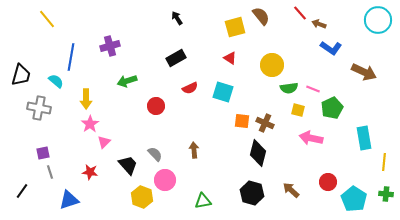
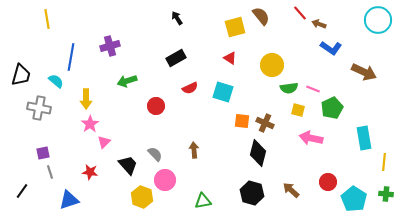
yellow line at (47, 19): rotated 30 degrees clockwise
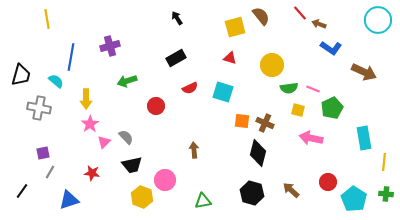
red triangle at (230, 58): rotated 16 degrees counterclockwise
gray semicircle at (155, 154): moved 29 px left, 17 px up
black trapezoid at (128, 165): moved 4 px right; rotated 120 degrees clockwise
gray line at (50, 172): rotated 48 degrees clockwise
red star at (90, 172): moved 2 px right, 1 px down
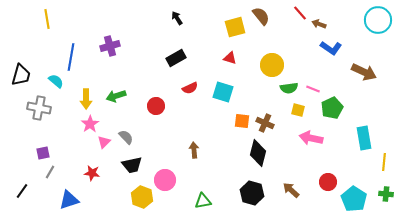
green arrow at (127, 81): moved 11 px left, 15 px down
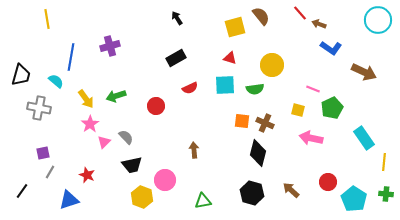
green semicircle at (289, 88): moved 34 px left, 1 px down
cyan square at (223, 92): moved 2 px right, 7 px up; rotated 20 degrees counterclockwise
yellow arrow at (86, 99): rotated 36 degrees counterclockwise
cyan rectangle at (364, 138): rotated 25 degrees counterclockwise
red star at (92, 173): moved 5 px left, 2 px down; rotated 14 degrees clockwise
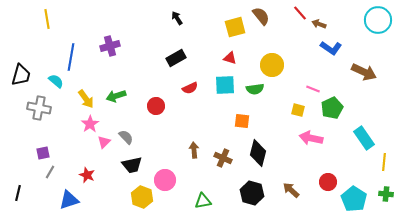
brown cross at (265, 123): moved 42 px left, 35 px down
black line at (22, 191): moved 4 px left, 2 px down; rotated 21 degrees counterclockwise
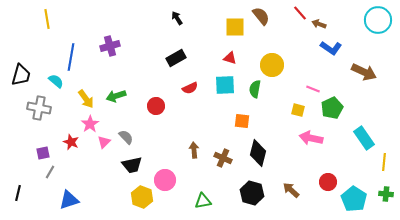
yellow square at (235, 27): rotated 15 degrees clockwise
green semicircle at (255, 89): rotated 108 degrees clockwise
red star at (87, 175): moved 16 px left, 33 px up
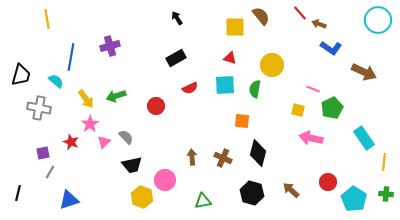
brown arrow at (194, 150): moved 2 px left, 7 px down
